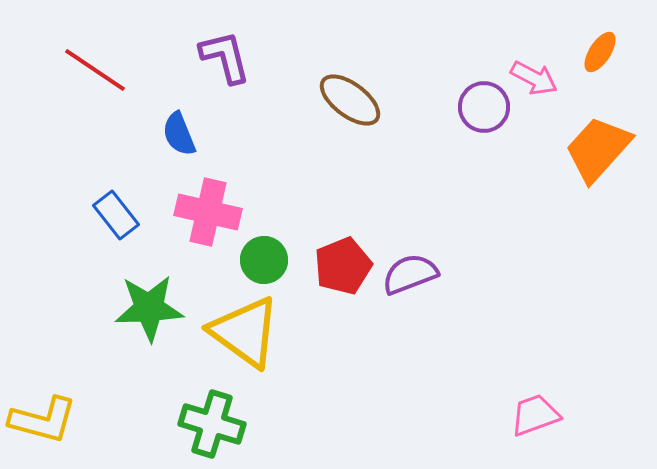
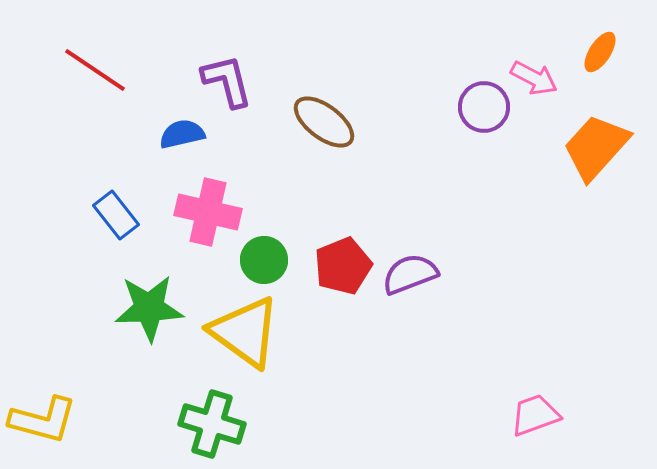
purple L-shape: moved 2 px right, 24 px down
brown ellipse: moved 26 px left, 22 px down
blue semicircle: moved 3 px right; rotated 99 degrees clockwise
orange trapezoid: moved 2 px left, 2 px up
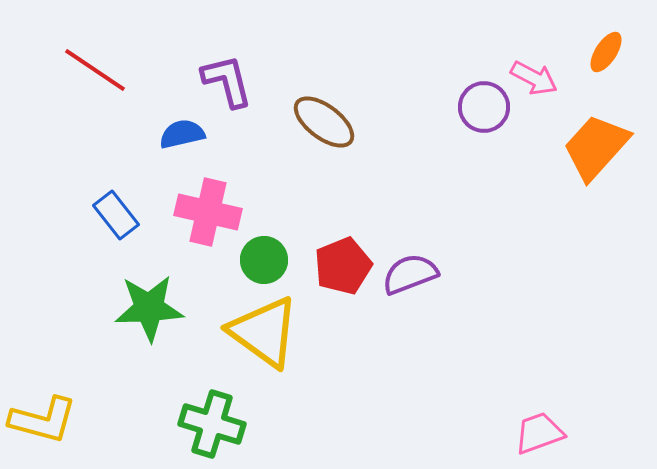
orange ellipse: moved 6 px right
yellow triangle: moved 19 px right
pink trapezoid: moved 4 px right, 18 px down
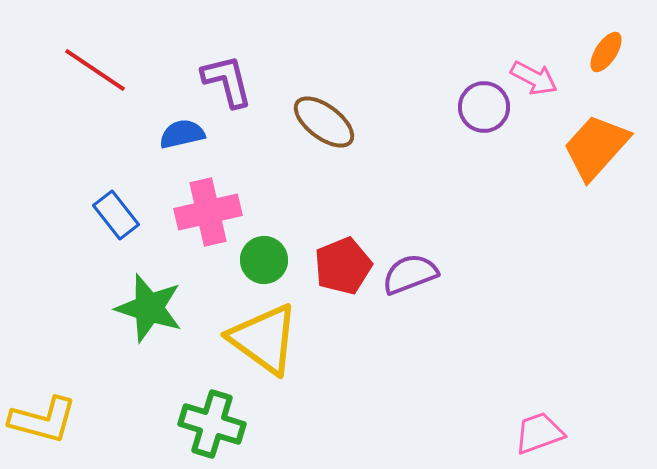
pink cross: rotated 26 degrees counterclockwise
green star: rotated 20 degrees clockwise
yellow triangle: moved 7 px down
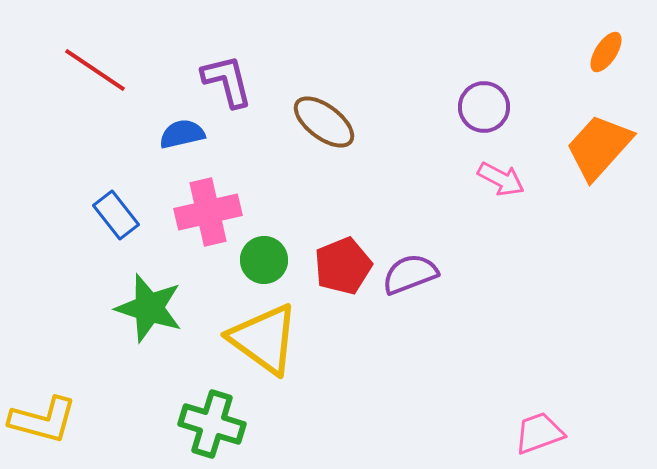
pink arrow: moved 33 px left, 101 px down
orange trapezoid: moved 3 px right
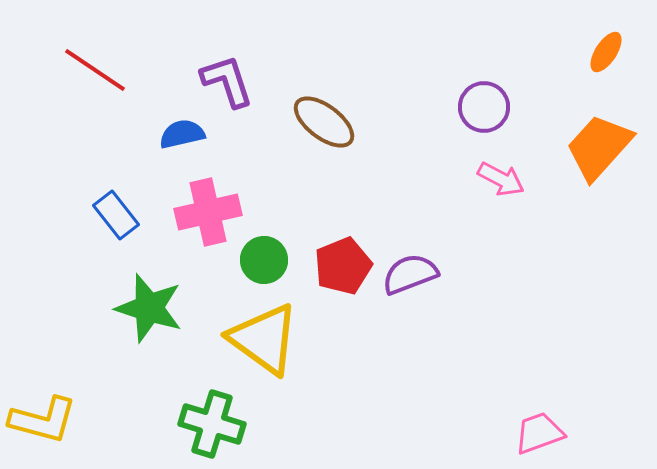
purple L-shape: rotated 4 degrees counterclockwise
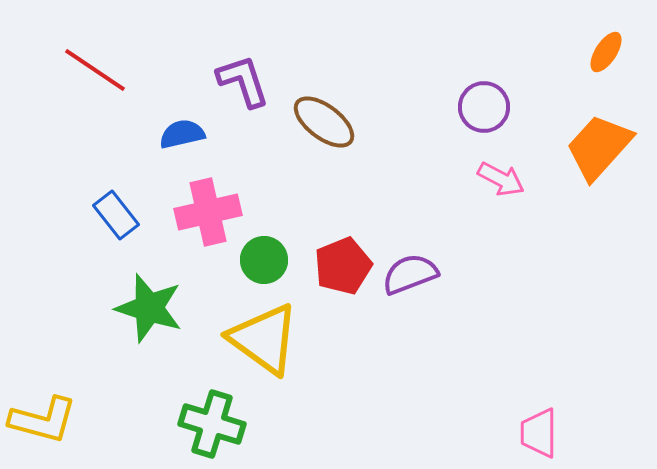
purple L-shape: moved 16 px right
pink trapezoid: rotated 70 degrees counterclockwise
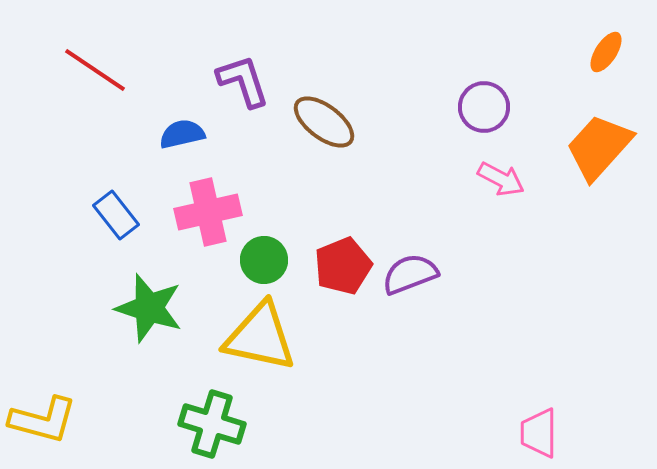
yellow triangle: moved 4 px left, 2 px up; rotated 24 degrees counterclockwise
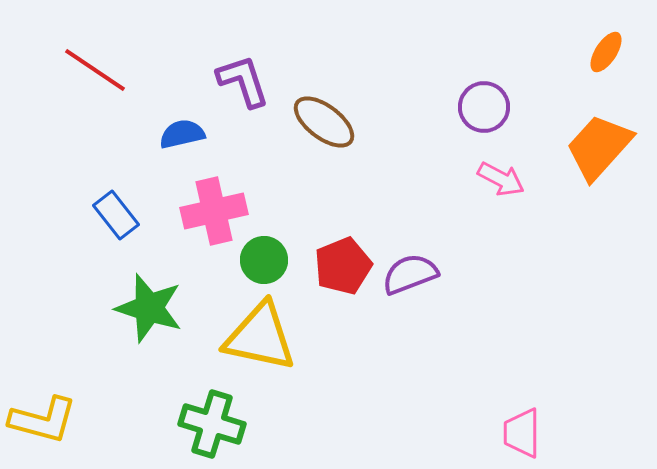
pink cross: moved 6 px right, 1 px up
pink trapezoid: moved 17 px left
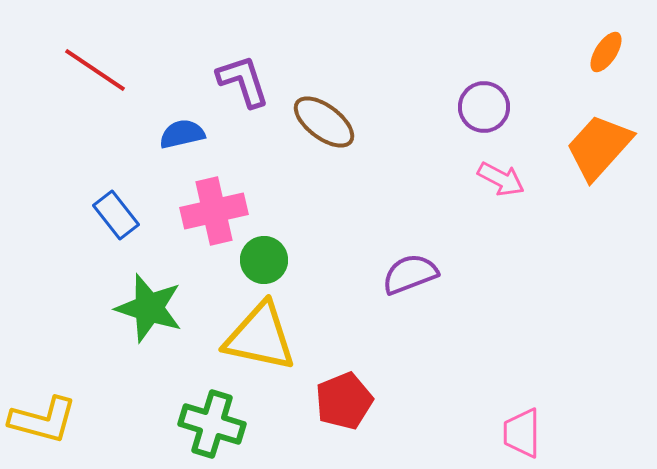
red pentagon: moved 1 px right, 135 px down
